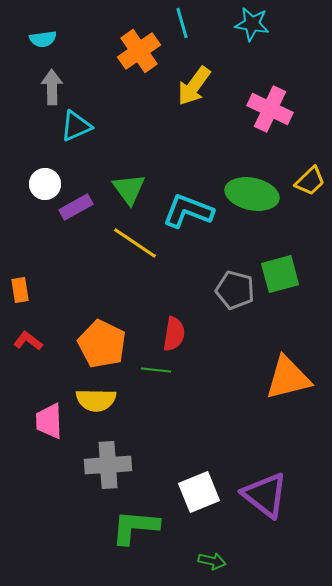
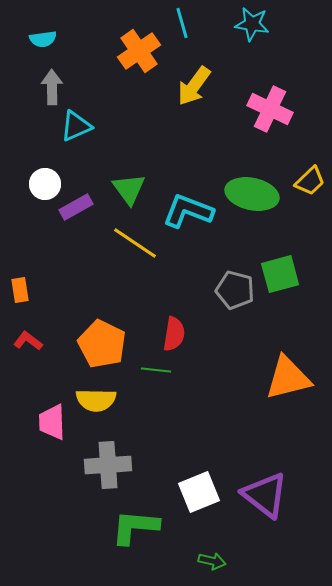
pink trapezoid: moved 3 px right, 1 px down
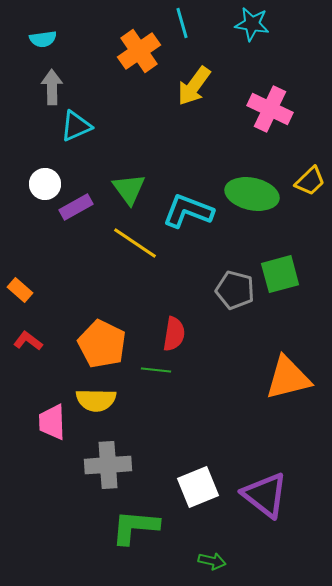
orange rectangle: rotated 40 degrees counterclockwise
white square: moved 1 px left, 5 px up
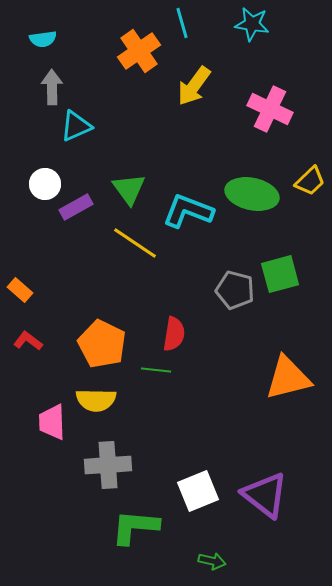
white square: moved 4 px down
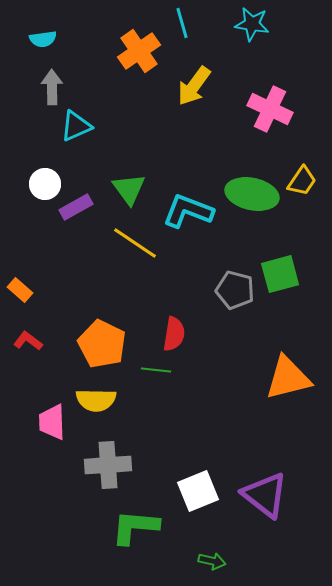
yellow trapezoid: moved 8 px left; rotated 12 degrees counterclockwise
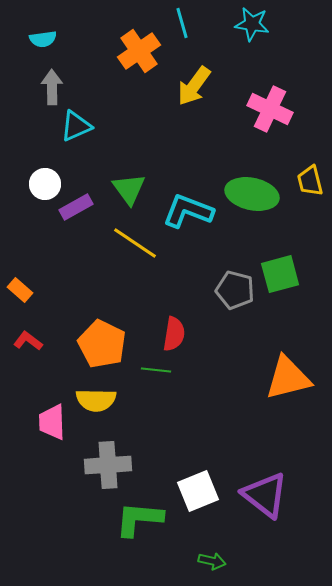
yellow trapezoid: moved 8 px right; rotated 132 degrees clockwise
green L-shape: moved 4 px right, 8 px up
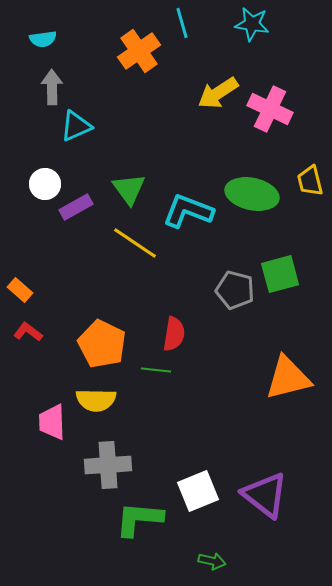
yellow arrow: moved 24 px right, 7 px down; rotated 21 degrees clockwise
red L-shape: moved 9 px up
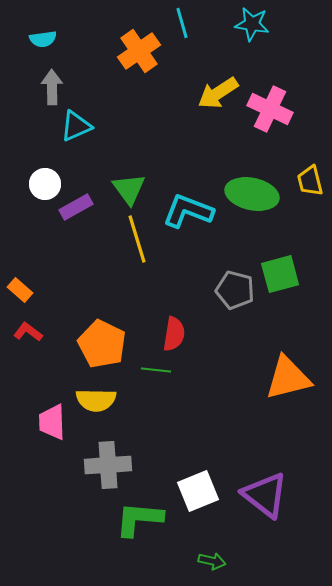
yellow line: moved 2 px right, 4 px up; rotated 39 degrees clockwise
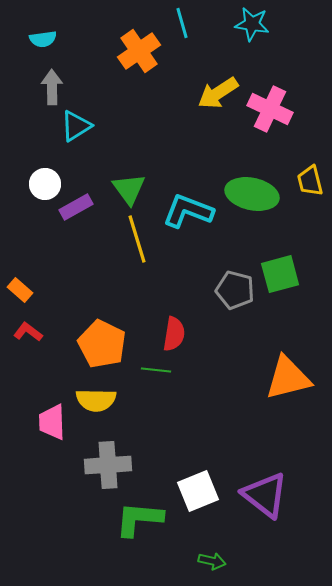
cyan triangle: rotated 8 degrees counterclockwise
